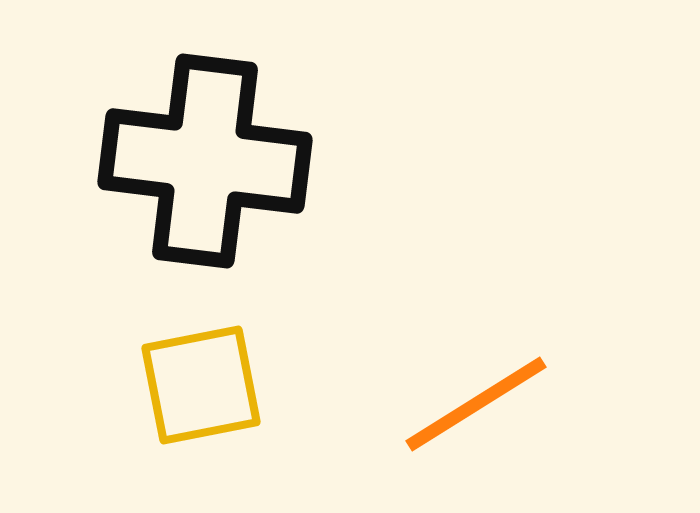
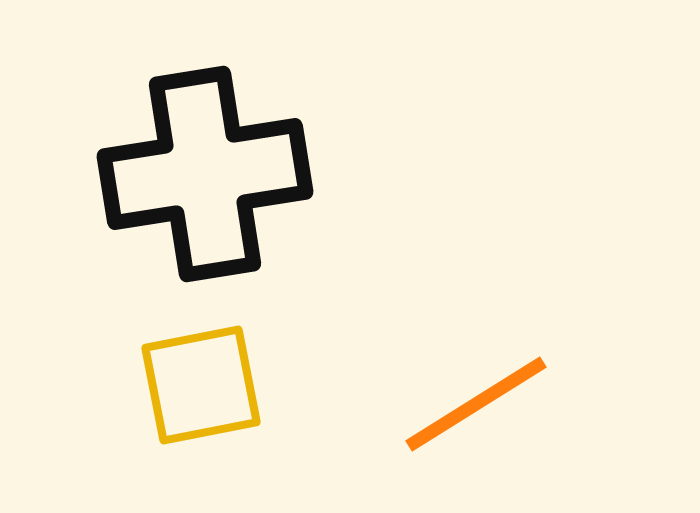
black cross: moved 13 px down; rotated 16 degrees counterclockwise
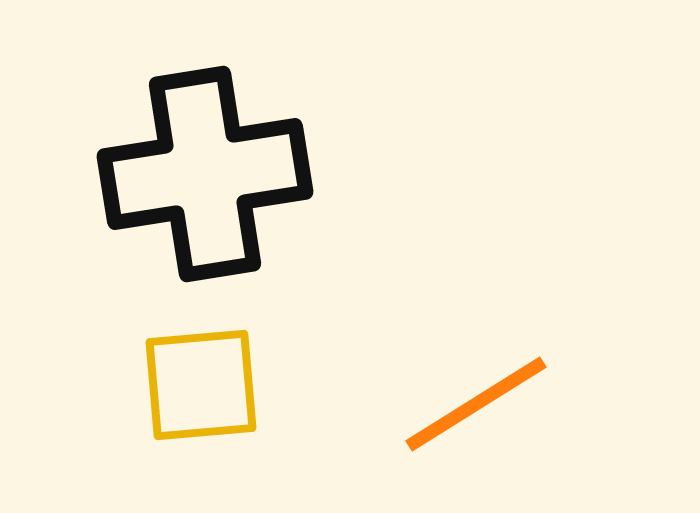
yellow square: rotated 6 degrees clockwise
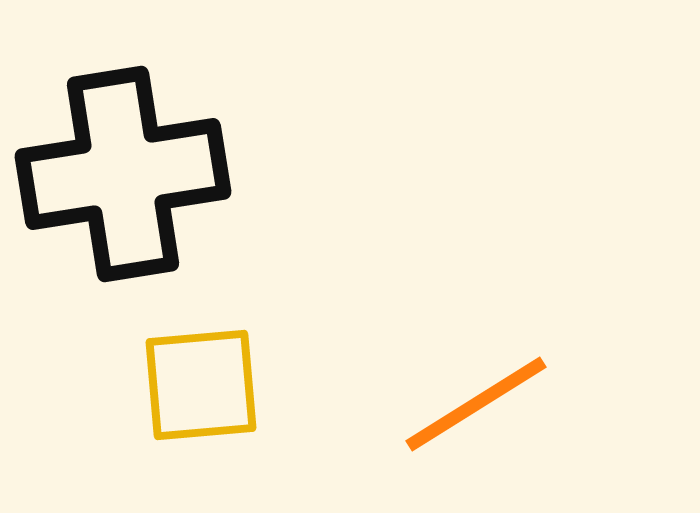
black cross: moved 82 px left
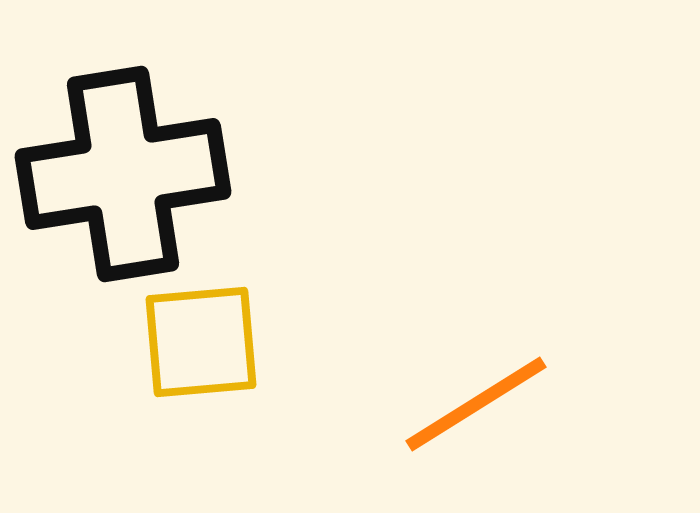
yellow square: moved 43 px up
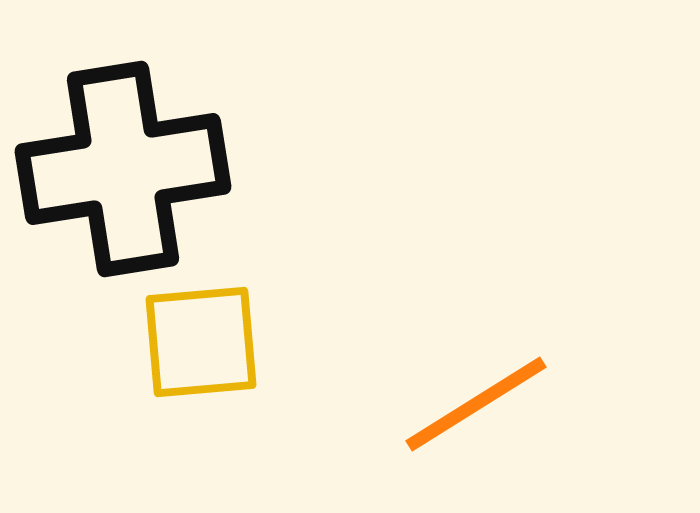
black cross: moved 5 px up
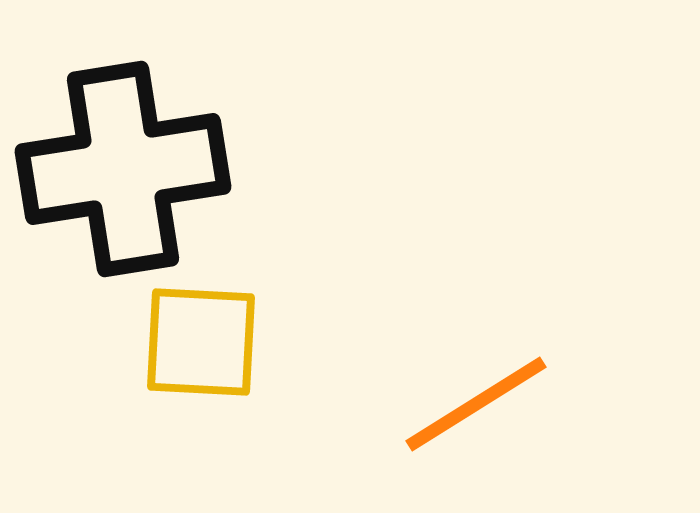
yellow square: rotated 8 degrees clockwise
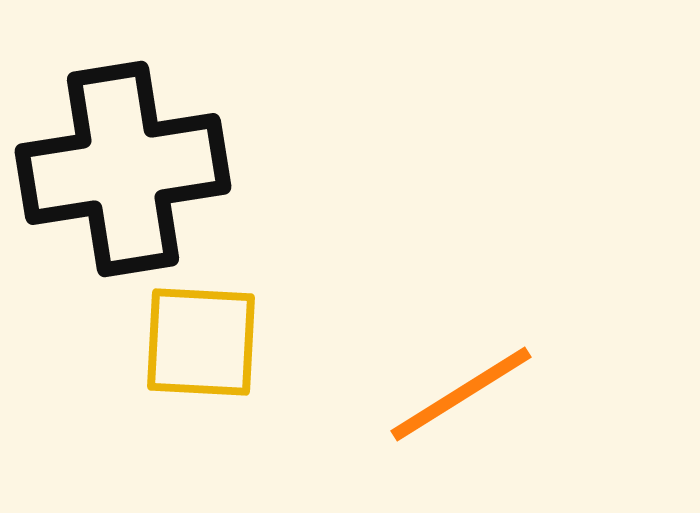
orange line: moved 15 px left, 10 px up
